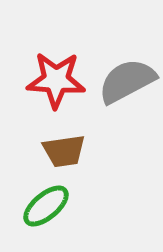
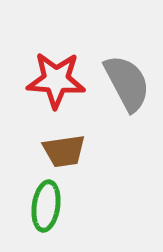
gray semicircle: moved 2 px down; rotated 90 degrees clockwise
green ellipse: rotated 42 degrees counterclockwise
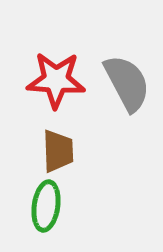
brown trapezoid: moved 6 px left; rotated 84 degrees counterclockwise
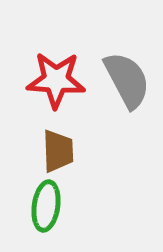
gray semicircle: moved 3 px up
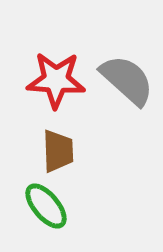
gray semicircle: rotated 20 degrees counterclockwise
green ellipse: rotated 48 degrees counterclockwise
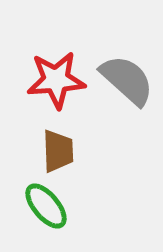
red star: rotated 8 degrees counterclockwise
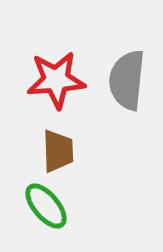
gray semicircle: rotated 126 degrees counterclockwise
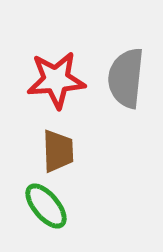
gray semicircle: moved 1 px left, 2 px up
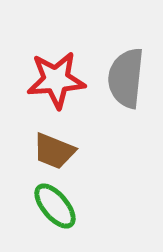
brown trapezoid: moved 4 px left; rotated 114 degrees clockwise
green ellipse: moved 9 px right
